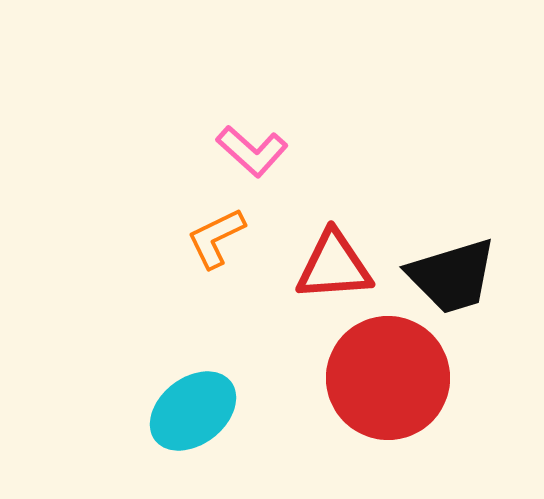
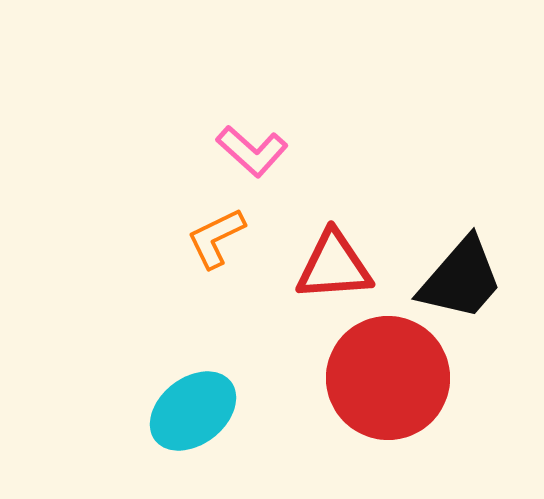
black trapezoid: moved 9 px right, 3 px down; rotated 32 degrees counterclockwise
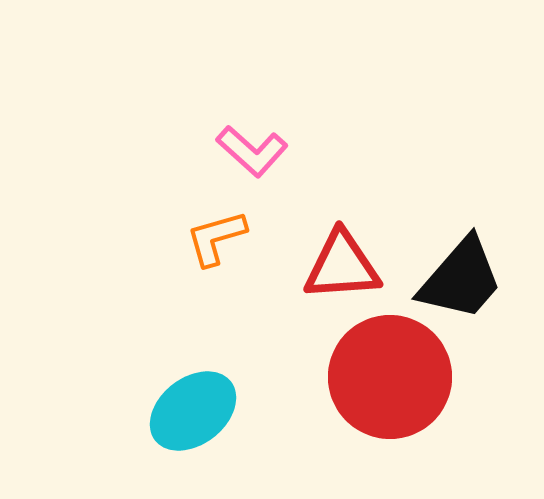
orange L-shape: rotated 10 degrees clockwise
red triangle: moved 8 px right
red circle: moved 2 px right, 1 px up
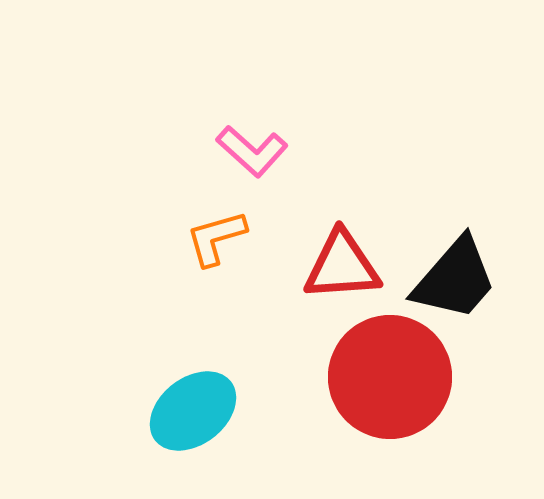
black trapezoid: moved 6 px left
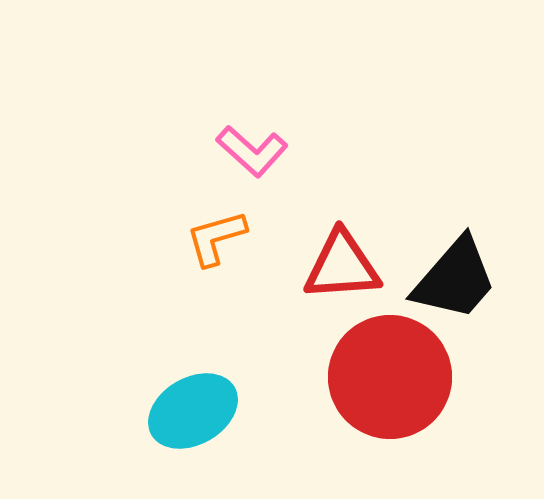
cyan ellipse: rotated 8 degrees clockwise
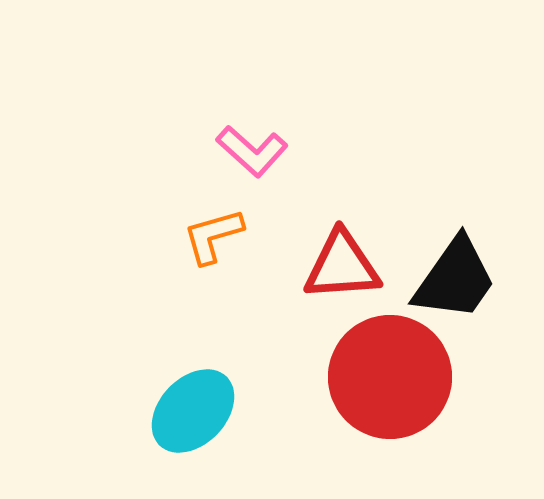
orange L-shape: moved 3 px left, 2 px up
black trapezoid: rotated 6 degrees counterclockwise
cyan ellipse: rotated 16 degrees counterclockwise
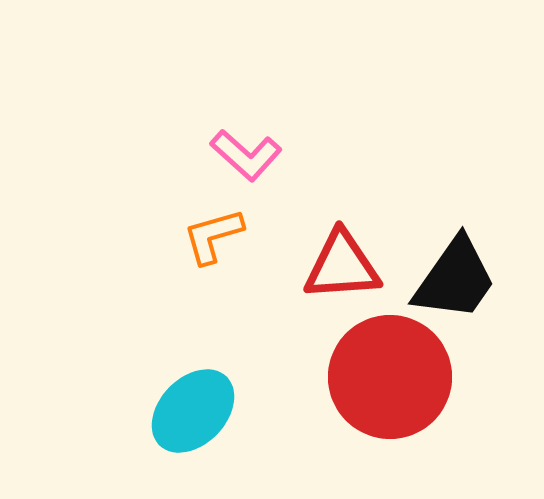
pink L-shape: moved 6 px left, 4 px down
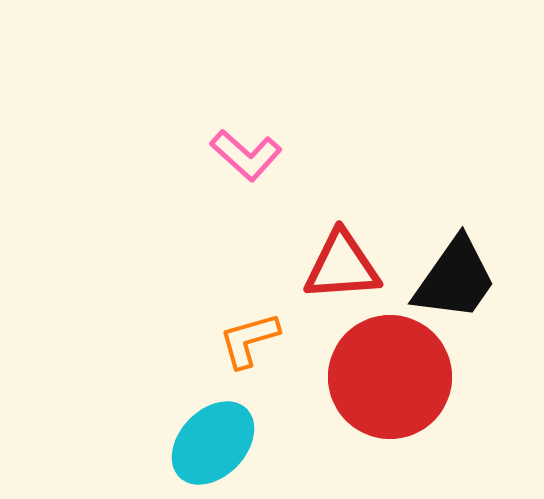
orange L-shape: moved 36 px right, 104 px down
cyan ellipse: moved 20 px right, 32 px down
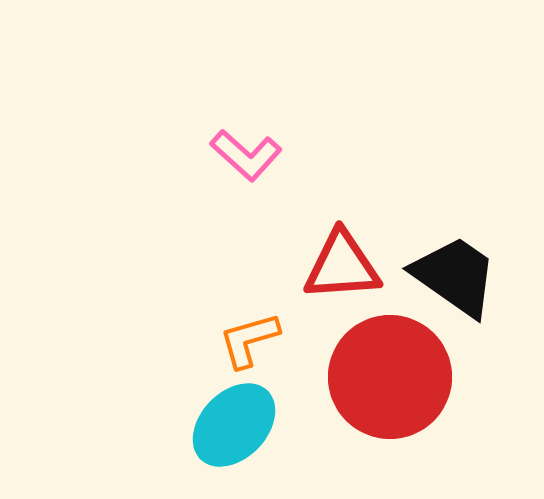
black trapezoid: moved 3 px up; rotated 90 degrees counterclockwise
cyan ellipse: moved 21 px right, 18 px up
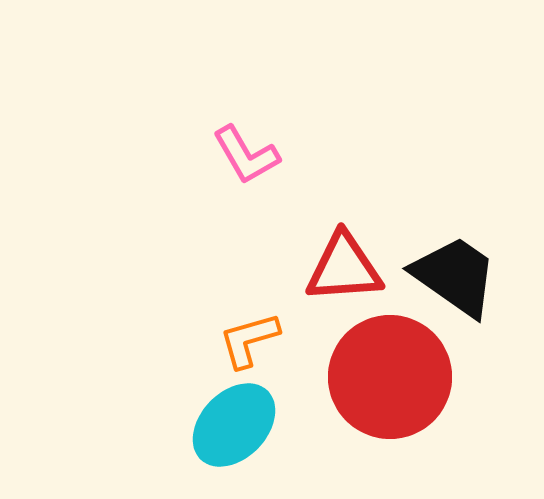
pink L-shape: rotated 18 degrees clockwise
red triangle: moved 2 px right, 2 px down
